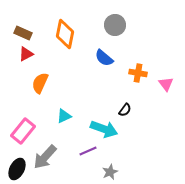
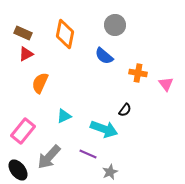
blue semicircle: moved 2 px up
purple line: moved 3 px down; rotated 48 degrees clockwise
gray arrow: moved 4 px right
black ellipse: moved 1 px right, 1 px down; rotated 65 degrees counterclockwise
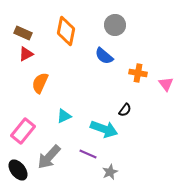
orange diamond: moved 1 px right, 3 px up
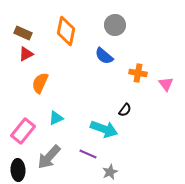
cyan triangle: moved 8 px left, 2 px down
black ellipse: rotated 35 degrees clockwise
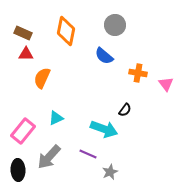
red triangle: rotated 28 degrees clockwise
orange semicircle: moved 2 px right, 5 px up
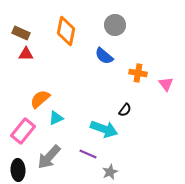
brown rectangle: moved 2 px left
orange semicircle: moved 2 px left, 21 px down; rotated 25 degrees clockwise
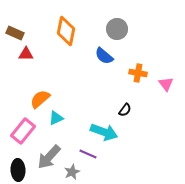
gray circle: moved 2 px right, 4 px down
brown rectangle: moved 6 px left
cyan arrow: moved 3 px down
gray star: moved 38 px left
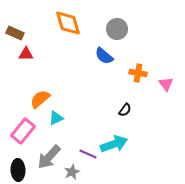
orange diamond: moved 2 px right, 8 px up; rotated 28 degrees counterclockwise
cyan arrow: moved 10 px right, 12 px down; rotated 40 degrees counterclockwise
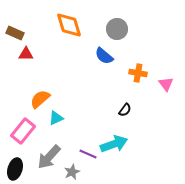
orange diamond: moved 1 px right, 2 px down
black ellipse: moved 3 px left, 1 px up; rotated 20 degrees clockwise
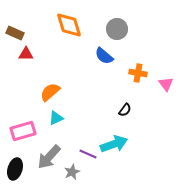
orange semicircle: moved 10 px right, 7 px up
pink rectangle: rotated 35 degrees clockwise
